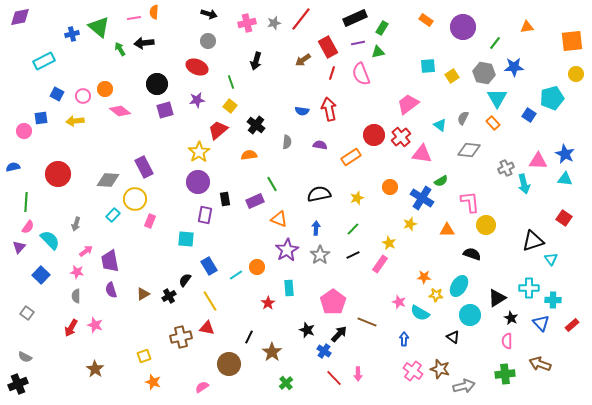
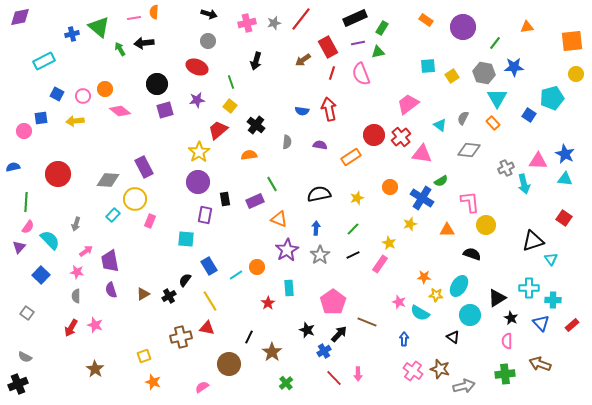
blue cross at (324, 351): rotated 24 degrees clockwise
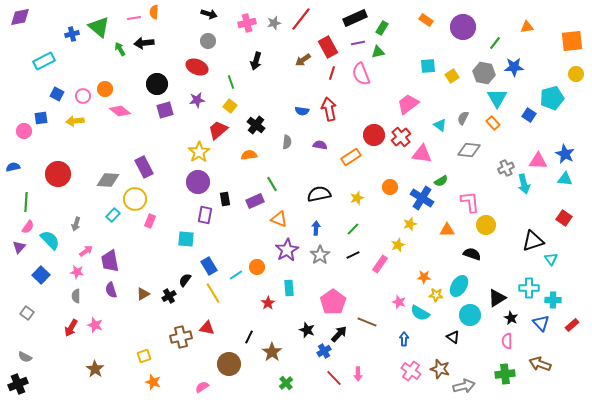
yellow star at (389, 243): moved 9 px right, 2 px down; rotated 24 degrees clockwise
yellow line at (210, 301): moved 3 px right, 8 px up
pink cross at (413, 371): moved 2 px left
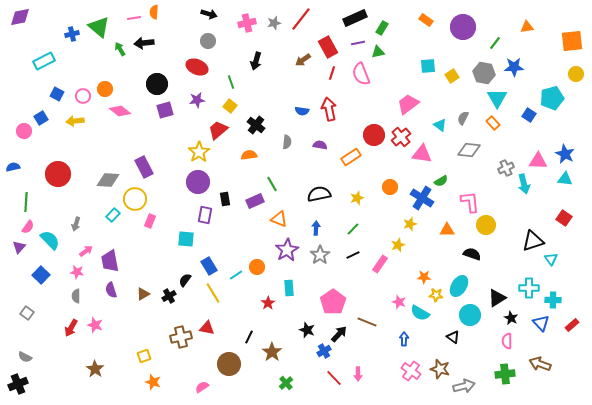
blue square at (41, 118): rotated 24 degrees counterclockwise
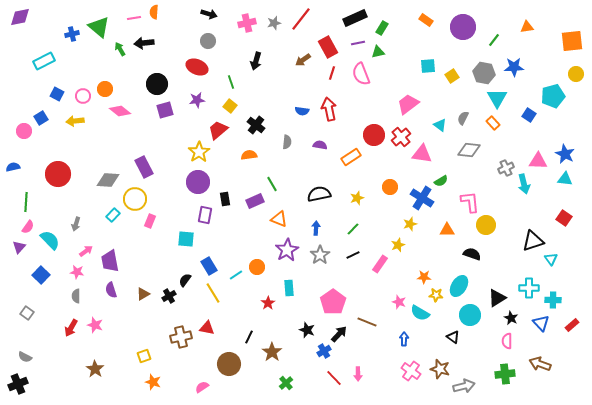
green line at (495, 43): moved 1 px left, 3 px up
cyan pentagon at (552, 98): moved 1 px right, 2 px up
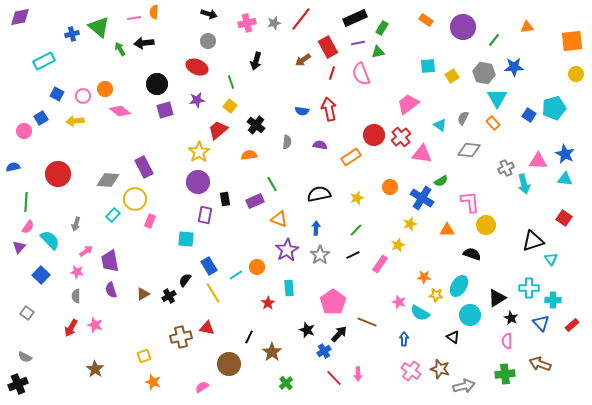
cyan pentagon at (553, 96): moved 1 px right, 12 px down
green line at (353, 229): moved 3 px right, 1 px down
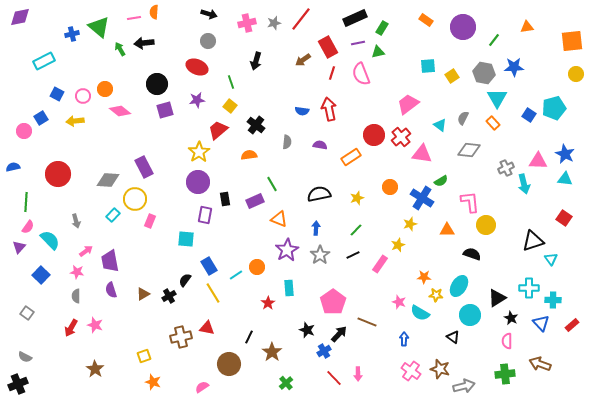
gray arrow at (76, 224): moved 3 px up; rotated 32 degrees counterclockwise
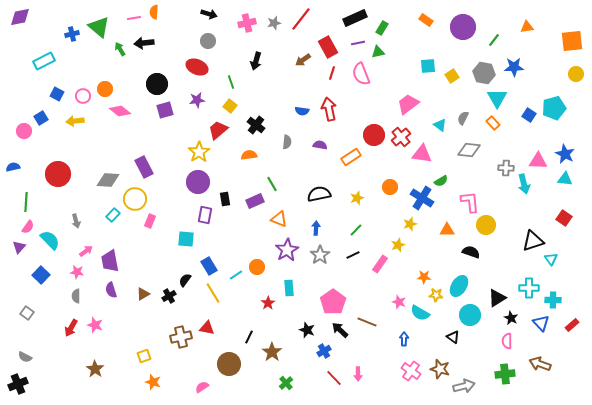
gray cross at (506, 168): rotated 28 degrees clockwise
black semicircle at (472, 254): moved 1 px left, 2 px up
black arrow at (339, 334): moved 1 px right, 4 px up; rotated 90 degrees counterclockwise
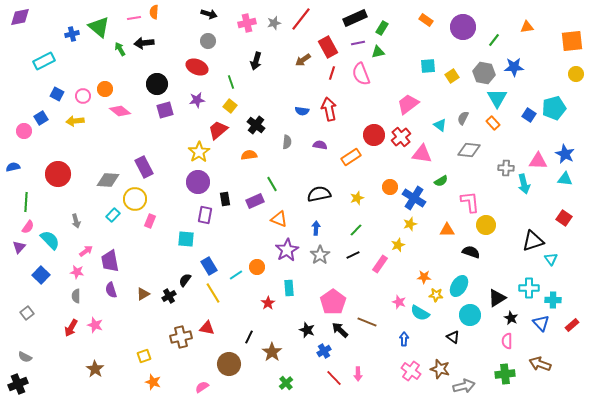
blue cross at (422, 198): moved 8 px left
gray square at (27, 313): rotated 16 degrees clockwise
